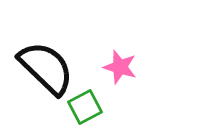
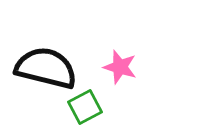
black semicircle: rotated 30 degrees counterclockwise
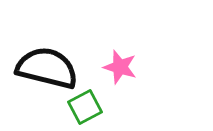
black semicircle: moved 1 px right
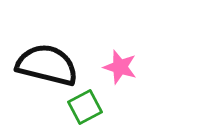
black semicircle: moved 3 px up
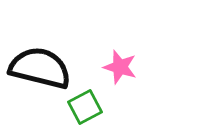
black semicircle: moved 7 px left, 3 px down
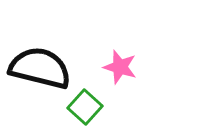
green square: rotated 20 degrees counterclockwise
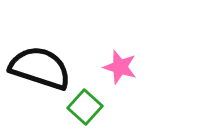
black semicircle: rotated 4 degrees clockwise
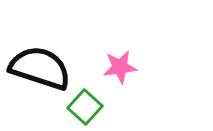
pink star: rotated 24 degrees counterclockwise
